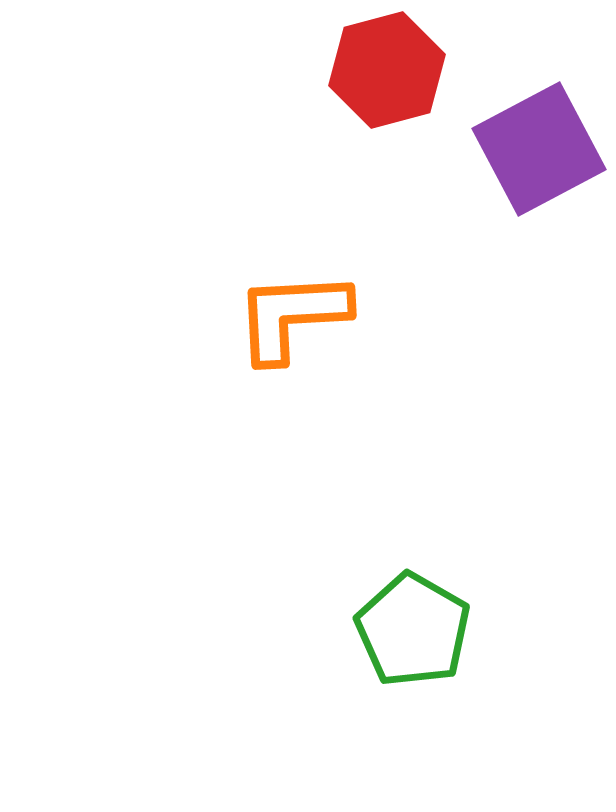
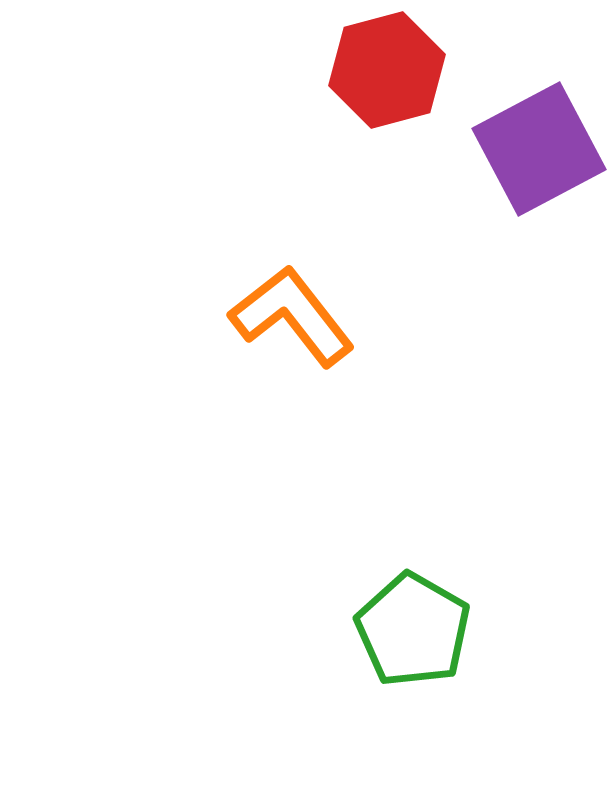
orange L-shape: rotated 55 degrees clockwise
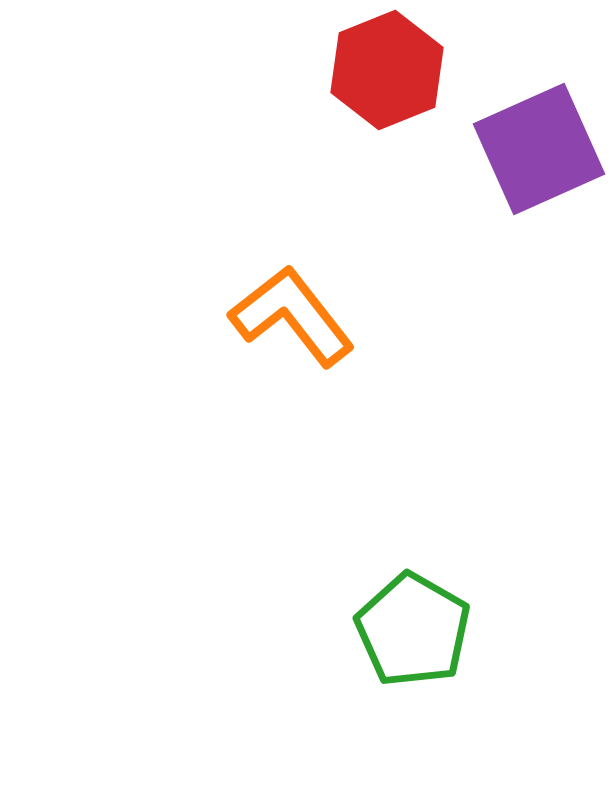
red hexagon: rotated 7 degrees counterclockwise
purple square: rotated 4 degrees clockwise
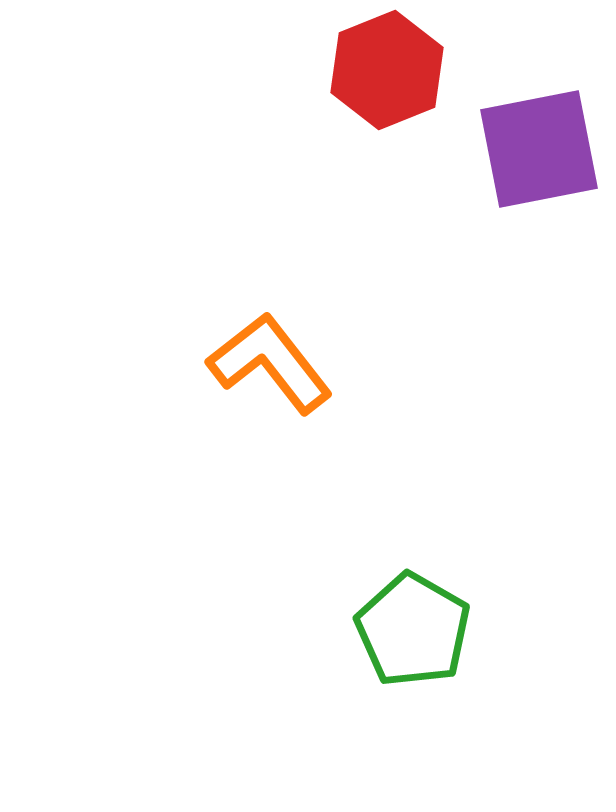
purple square: rotated 13 degrees clockwise
orange L-shape: moved 22 px left, 47 px down
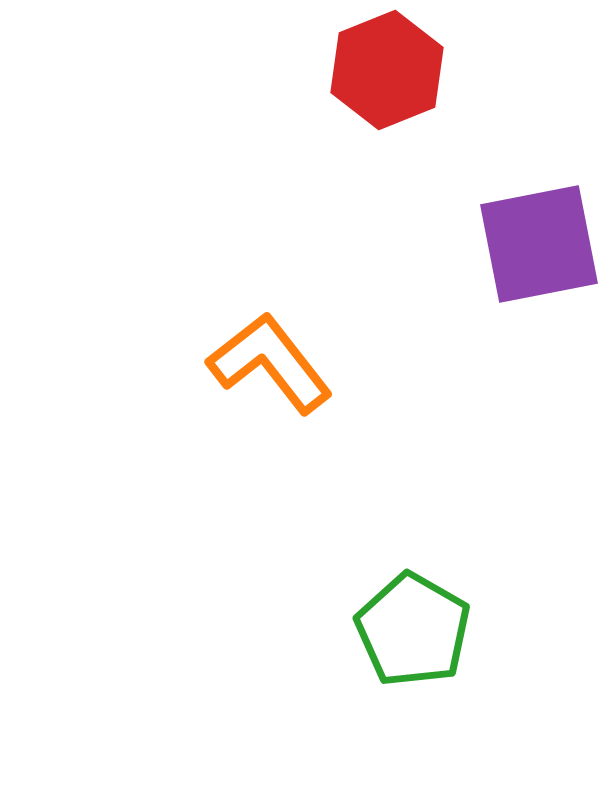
purple square: moved 95 px down
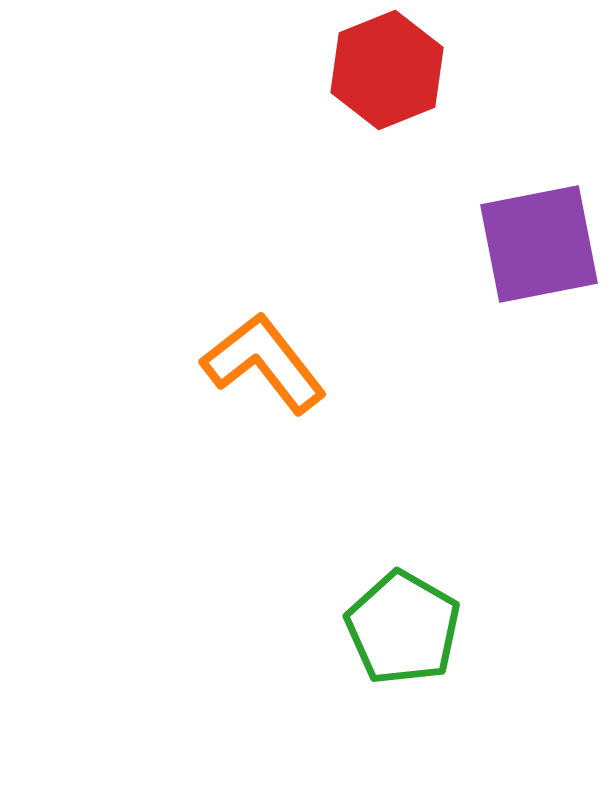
orange L-shape: moved 6 px left
green pentagon: moved 10 px left, 2 px up
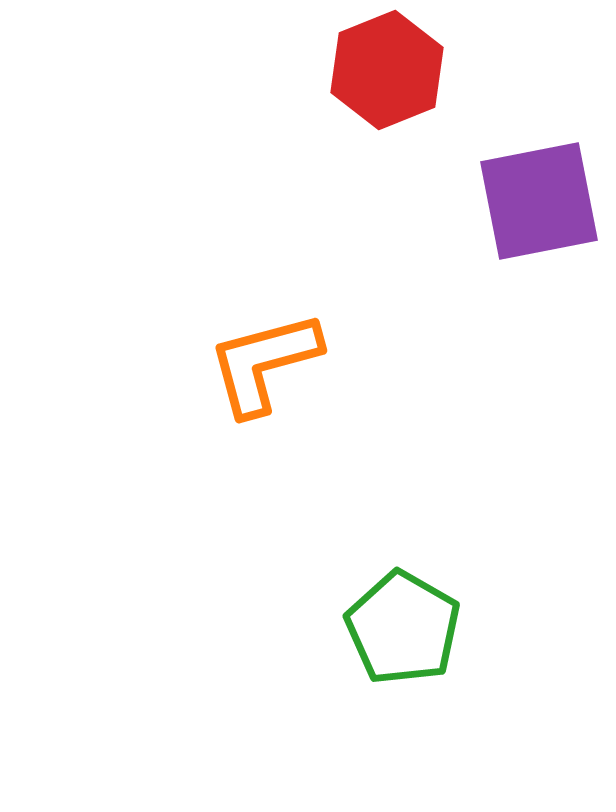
purple square: moved 43 px up
orange L-shape: rotated 67 degrees counterclockwise
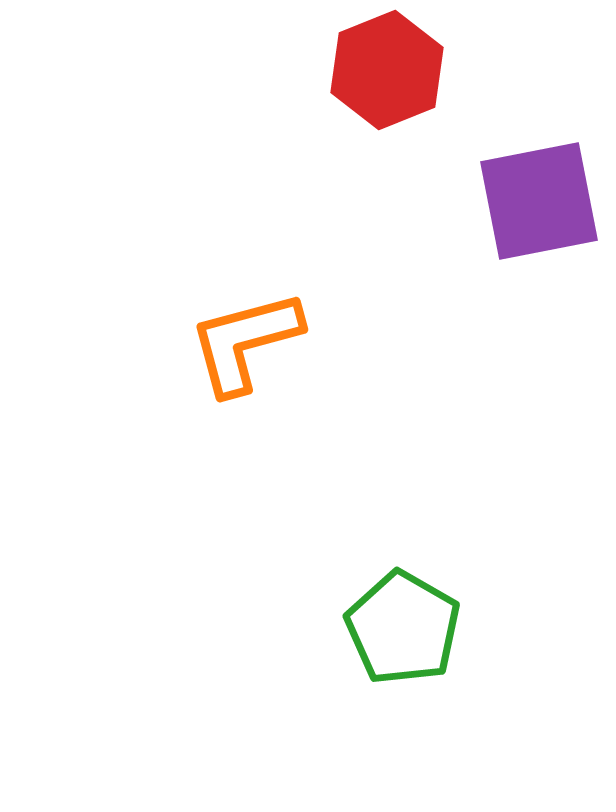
orange L-shape: moved 19 px left, 21 px up
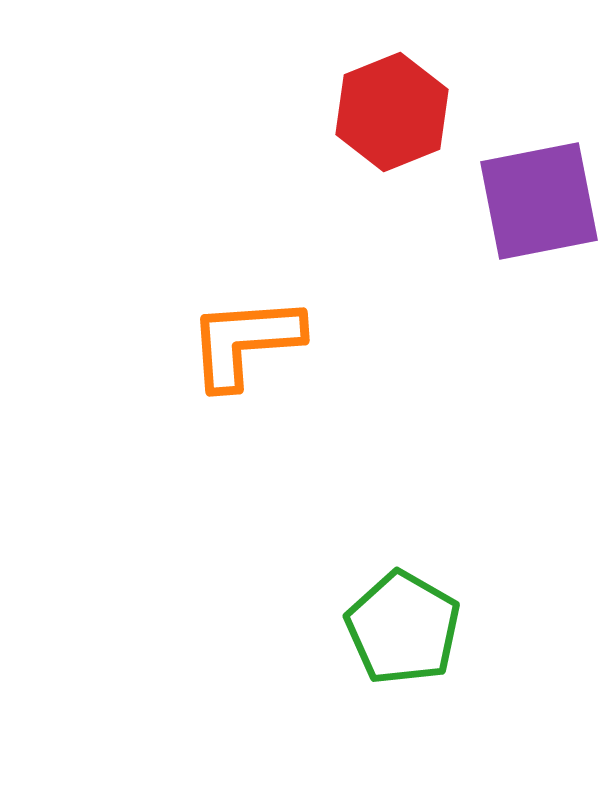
red hexagon: moved 5 px right, 42 px down
orange L-shape: rotated 11 degrees clockwise
